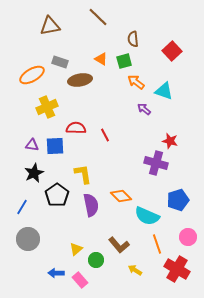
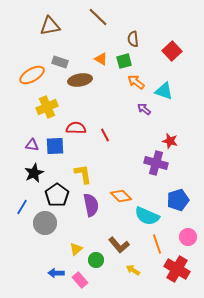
gray circle: moved 17 px right, 16 px up
yellow arrow: moved 2 px left
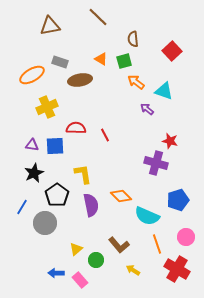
purple arrow: moved 3 px right
pink circle: moved 2 px left
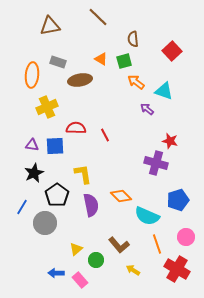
gray rectangle: moved 2 px left
orange ellipse: rotated 55 degrees counterclockwise
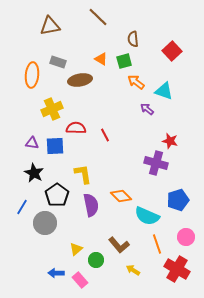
yellow cross: moved 5 px right, 2 px down
purple triangle: moved 2 px up
black star: rotated 18 degrees counterclockwise
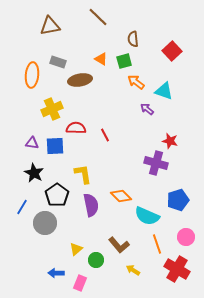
pink rectangle: moved 3 px down; rotated 63 degrees clockwise
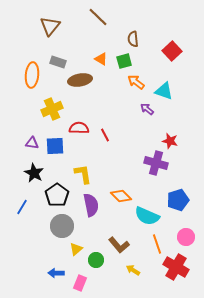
brown triangle: rotated 40 degrees counterclockwise
red semicircle: moved 3 px right
gray circle: moved 17 px right, 3 px down
red cross: moved 1 px left, 2 px up
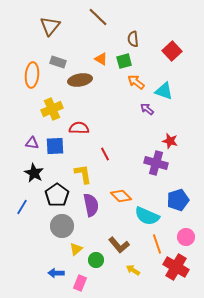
red line: moved 19 px down
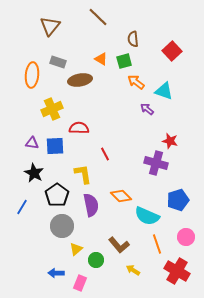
red cross: moved 1 px right, 4 px down
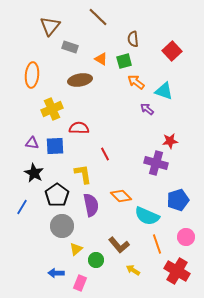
gray rectangle: moved 12 px right, 15 px up
red star: rotated 21 degrees counterclockwise
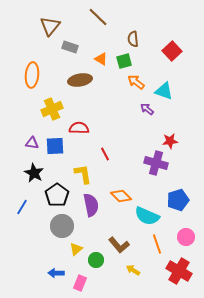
red cross: moved 2 px right
